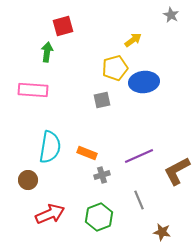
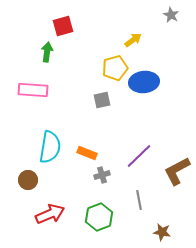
purple line: rotated 20 degrees counterclockwise
gray line: rotated 12 degrees clockwise
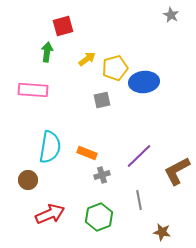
yellow arrow: moved 46 px left, 19 px down
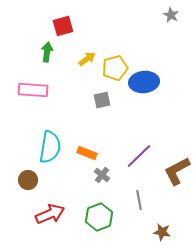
gray cross: rotated 35 degrees counterclockwise
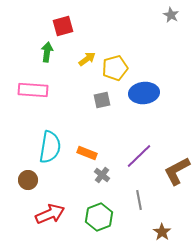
blue ellipse: moved 11 px down
brown star: rotated 24 degrees clockwise
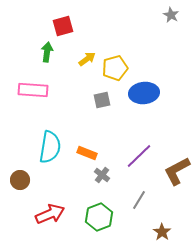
brown circle: moved 8 px left
gray line: rotated 42 degrees clockwise
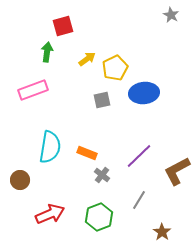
yellow pentagon: rotated 10 degrees counterclockwise
pink rectangle: rotated 24 degrees counterclockwise
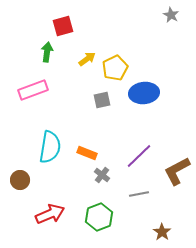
gray line: moved 6 px up; rotated 48 degrees clockwise
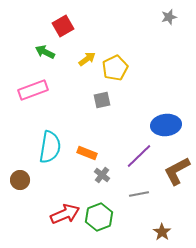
gray star: moved 2 px left, 2 px down; rotated 28 degrees clockwise
red square: rotated 15 degrees counterclockwise
green arrow: moved 2 px left; rotated 72 degrees counterclockwise
blue ellipse: moved 22 px right, 32 px down
red arrow: moved 15 px right
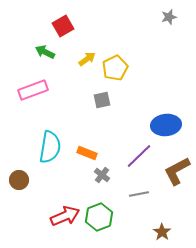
brown circle: moved 1 px left
red arrow: moved 2 px down
